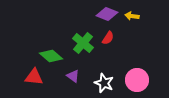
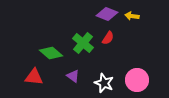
green diamond: moved 3 px up
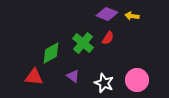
green diamond: rotated 70 degrees counterclockwise
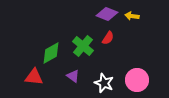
green cross: moved 3 px down
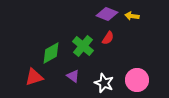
red triangle: rotated 24 degrees counterclockwise
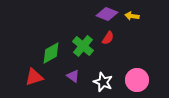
white star: moved 1 px left, 1 px up
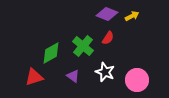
yellow arrow: rotated 144 degrees clockwise
white star: moved 2 px right, 10 px up
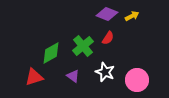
green cross: rotated 10 degrees clockwise
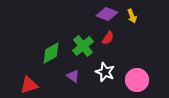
yellow arrow: rotated 96 degrees clockwise
red triangle: moved 5 px left, 8 px down
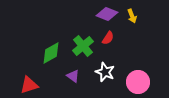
pink circle: moved 1 px right, 2 px down
